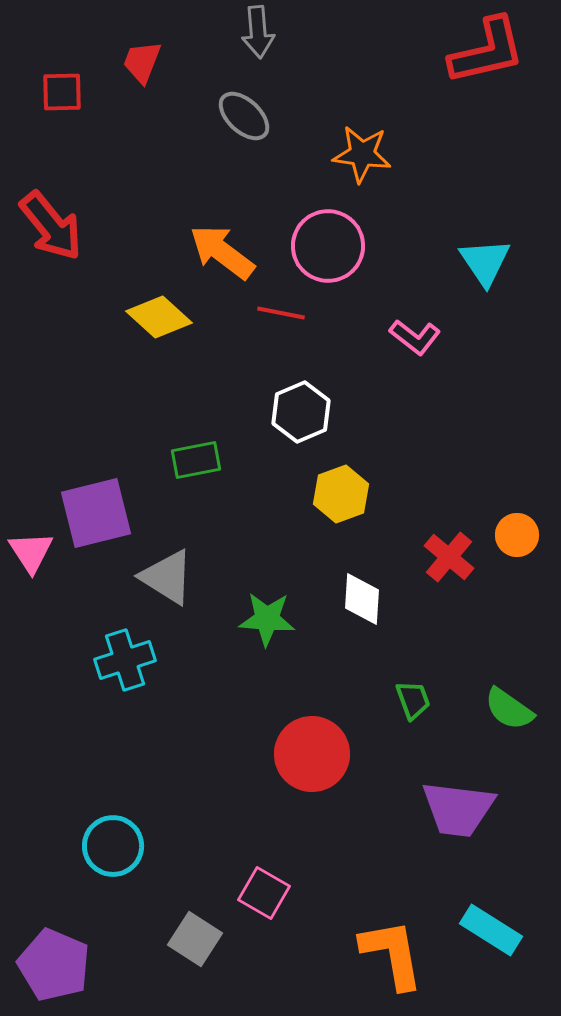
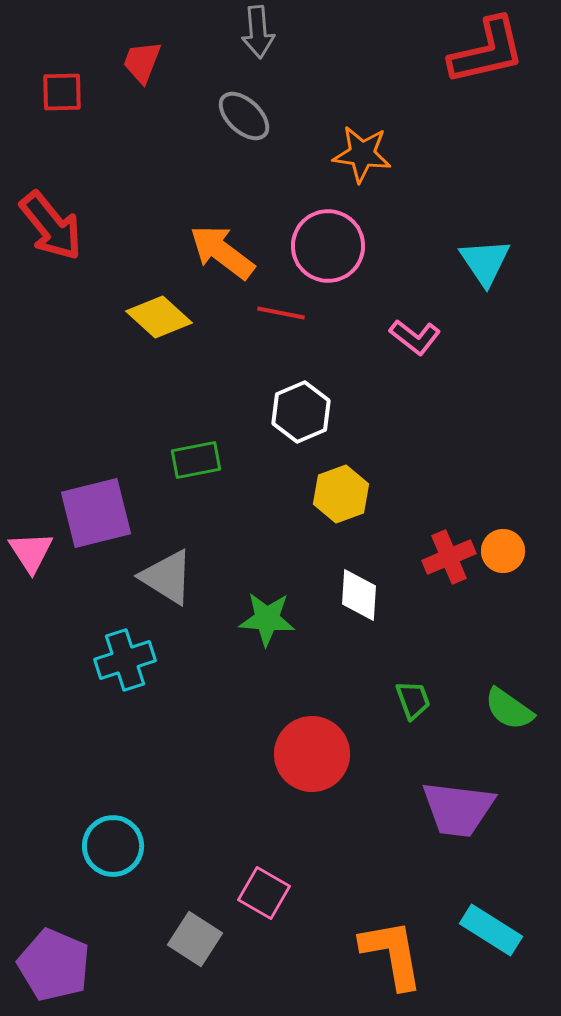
orange circle: moved 14 px left, 16 px down
red cross: rotated 27 degrees clockwise
white diamond: moved 3 px left, 4 px up
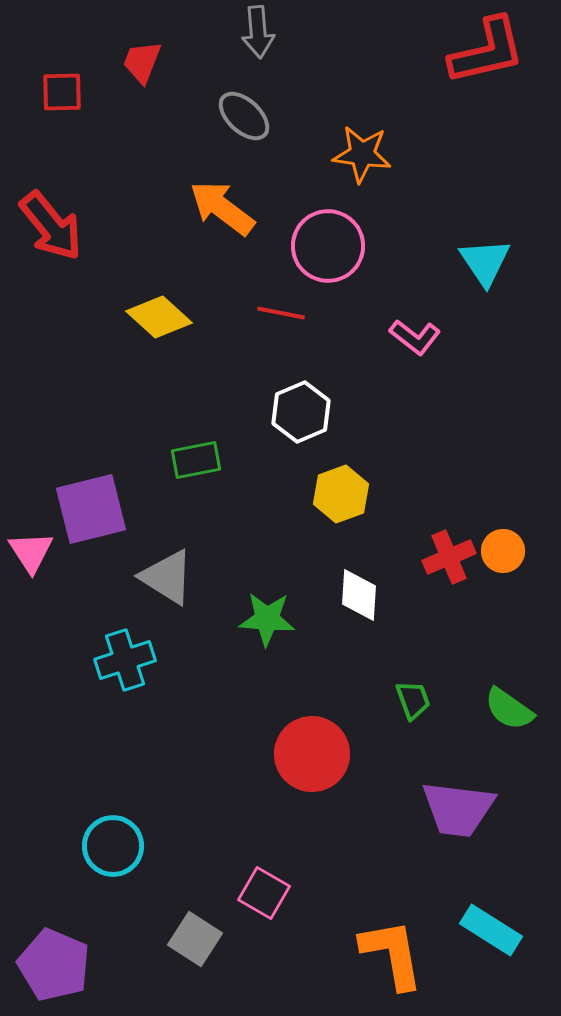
orange arrow: moved 44 px up
purple square: moved 5 px left, 4 px up
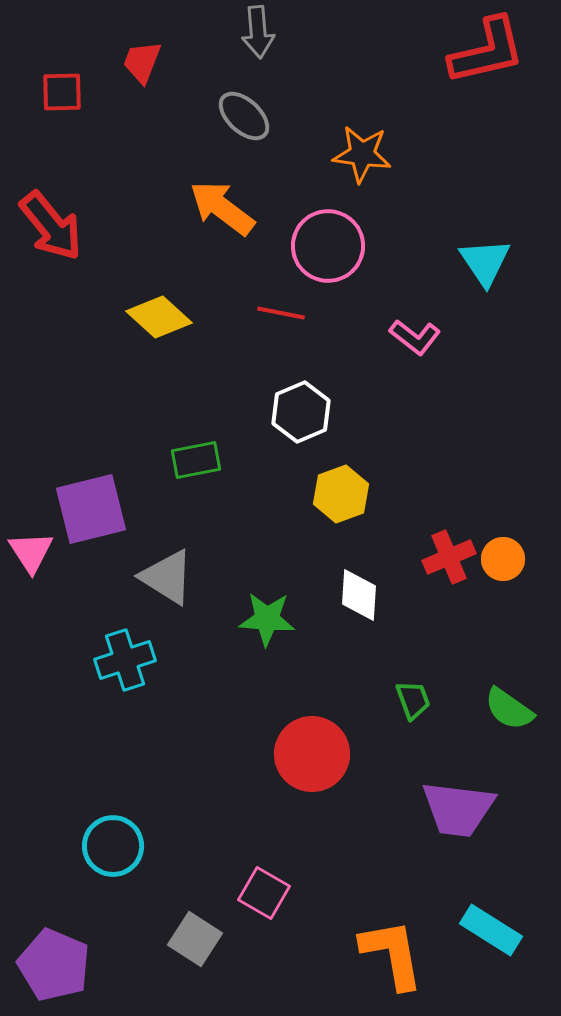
orange circle: moved 8 px down
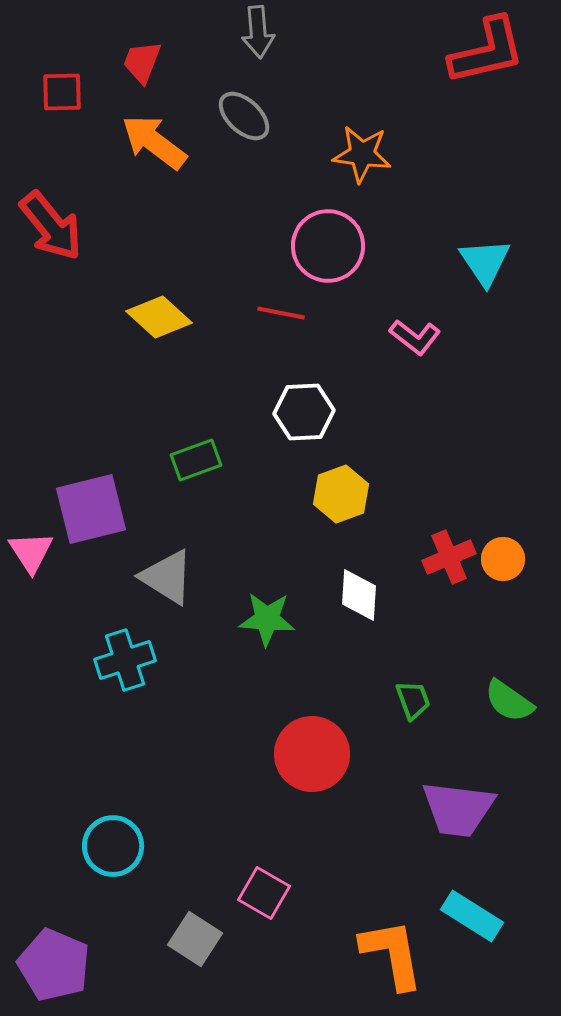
orange arrow: moved 68 px left, 66 px up
white hexagon: moved 3 px right; rotated 20 degrees clockwise
green rectangle: rotated 9 degrees counterclockwise
green semicircle: moved 8 px up
cyan rectangle: moved 19 px left, 14 px up
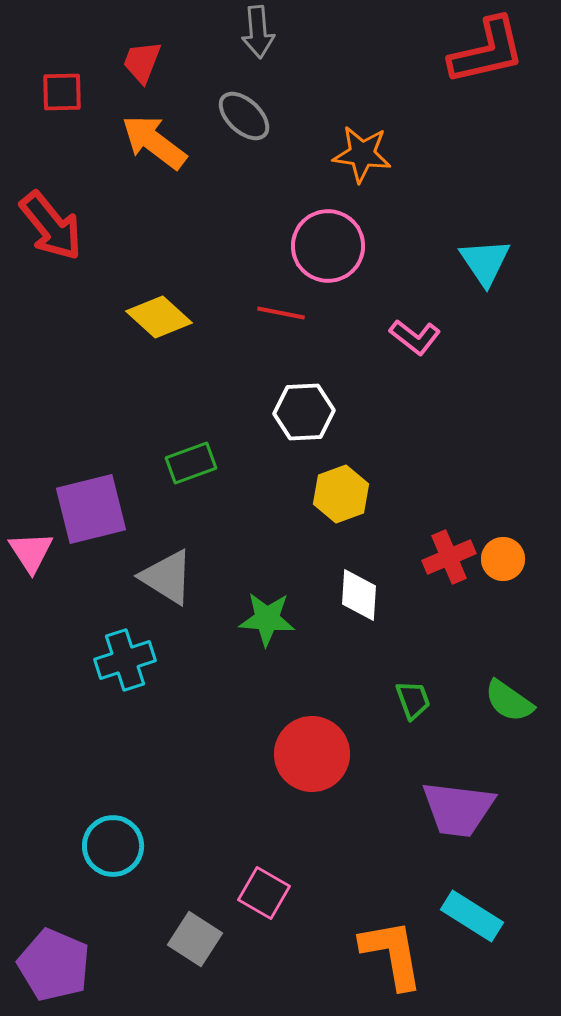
green rectangle: moved 5 px left, 3 px down
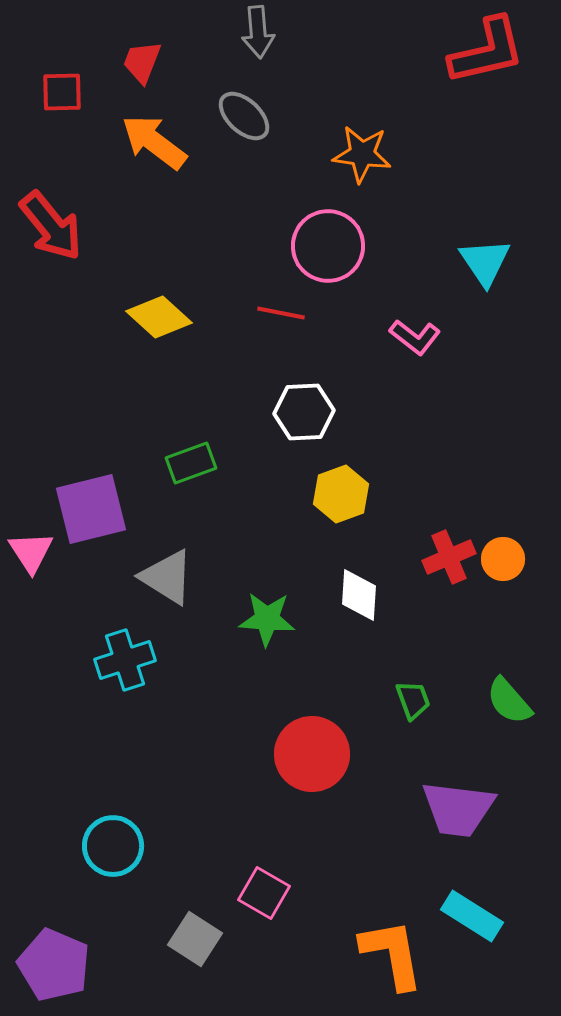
green semicircle: rotated 14 degrees clockwise
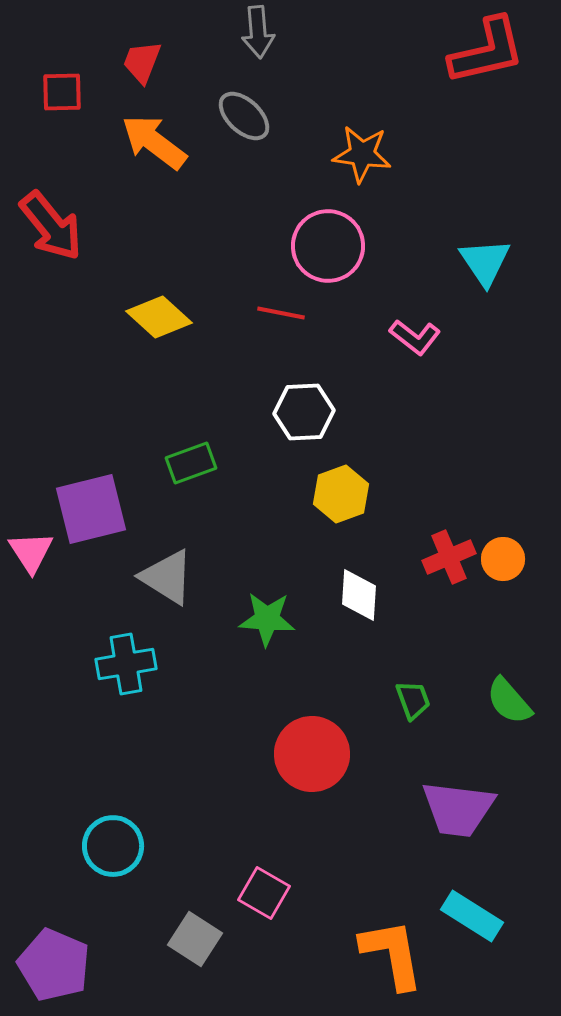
cyan cross: moved 1 px right, 4 px down; rotated 8 degrees clockwise
